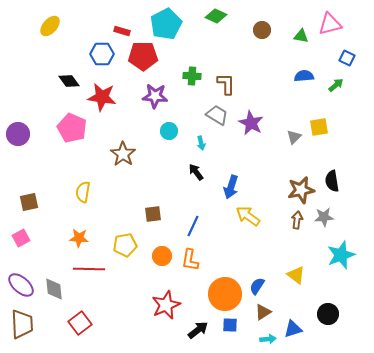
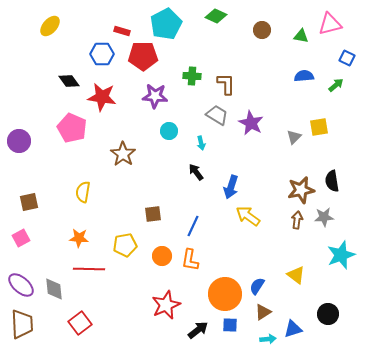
purple circle at (18, 134): moved 1 px right, 7 px down
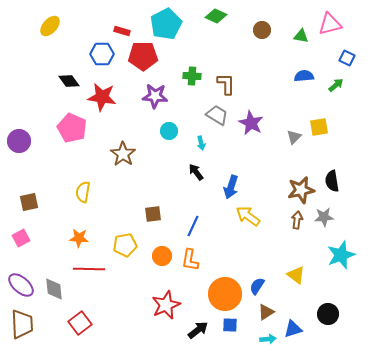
brown triangle at (263, 312): moved 3 px right
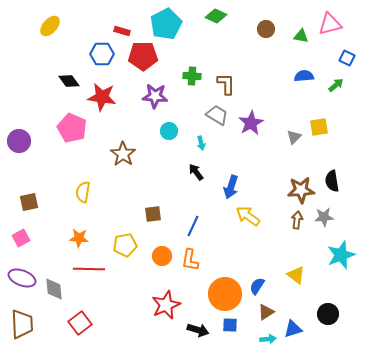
brown circle at (262, 30): moved 4 px right, 1 px up
purple star at (251, 123): rotated 15 degrees clockwise
brown star at (301, 190): rotated 8 degrees clockwise
purple ellipse at (21, 285): moved 1 px right, 7 px up; rotated 20 degrees counterclockwise
black arrow at (198, 330): rotated 55 degrees clockwise
